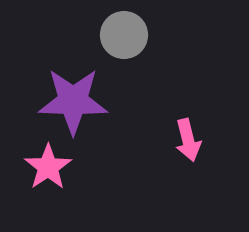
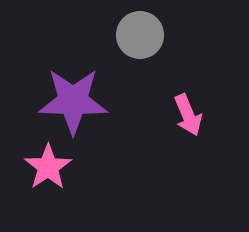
gray circle: moved 16 px right
pink arrow: moved 25 px up; rotated 9 degrees counterclockwise
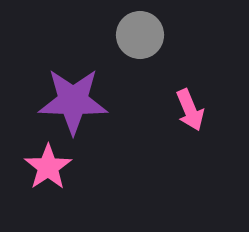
pink arrow: moved 2 px right, 5 px up
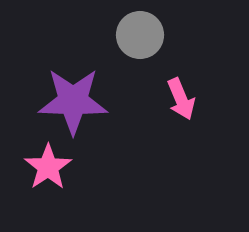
pink arrow: moved 9 px left, 11 px up
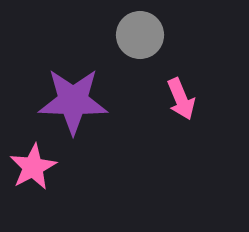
pink star: moved 15 px left; rotated 6 degrees clockwise
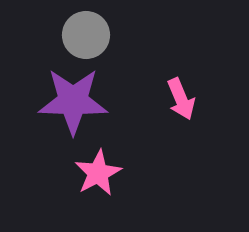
gray circle: moved 54 px left
pink star: moved 65 px right, 6 px down
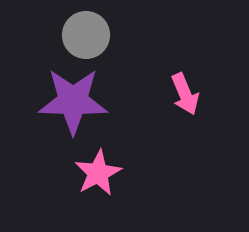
pink arrow: moved 4 px right, 5 px up
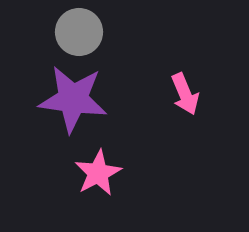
gray circle: moved 7 px left, 3 px up
purple star: moved 2 px up; rotated 6 degrees clockwise
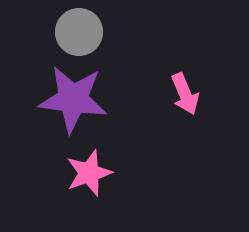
pink star: moved 9 px left; rotated 9 degrees clockwise
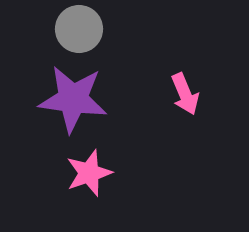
gray circle: moved 3 px up
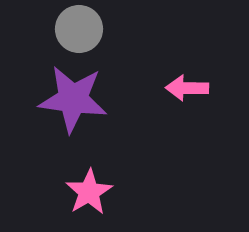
pink arrow: moved 2 px right, 6 px up; rotated 114 degrees clockwise
pink star: moved 19 px down; rotated 12 degrees counterclockwise
